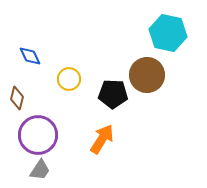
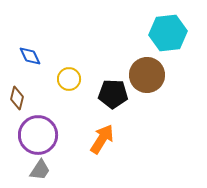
cyan hexagon: rotated 18 degrees counterclockwise
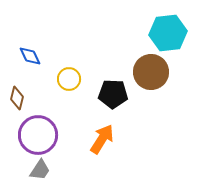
brown circle: moved 4 px right, 3 px up
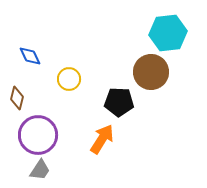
black pentagon: moved 6 px right, 8 px down
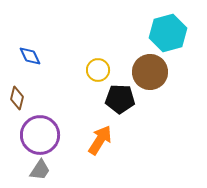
cyan hexagon: rotated 9 degrees counterclockwise
brown circle: moved 1 px left
yellow circle: moved 29 px right, 9 px up
black pentagon: moved 1 px right, 3 px up
purple circle: moved 2 px right
orange arrow: moved 2 px left, 1 px down
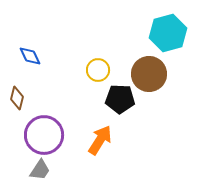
brown circle: moved 1 px left, 2 px down
purple circle: moved 4 px right
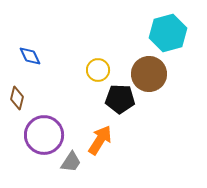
gray trapezoid: moved 31 px right, 8 px up
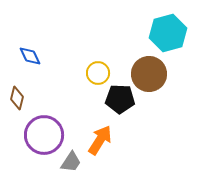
yellow circle: moved 3 px down
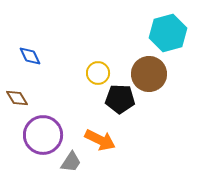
brown diamond: rotated 45 degrees counterclockwise
purple circle: moved 1 px left
orange arrow: rotated 84 degrees clockwise
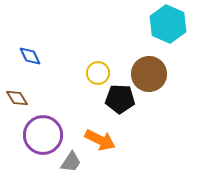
cyan hexagon: moved 9 px up; rotated 21 degrees counterclockwise
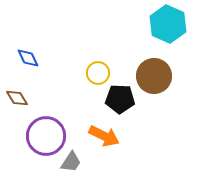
blue diamond: moved 2 px left, 2 px down
brown circle: moved 5 px right, 2 px down
purple circle: moved 3 px right, 1 px down
orange arrow: moved 4 px right, 4 px up
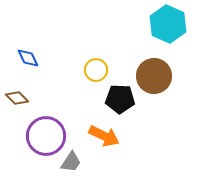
yellow circle: moved 2 px left, 3 px up
brown diamond: rotated 15 degrees counterclockwise
